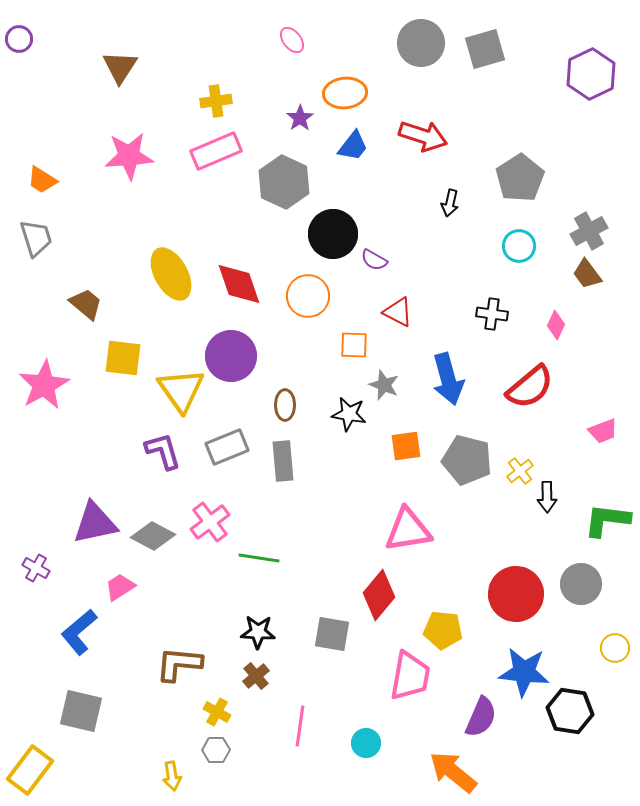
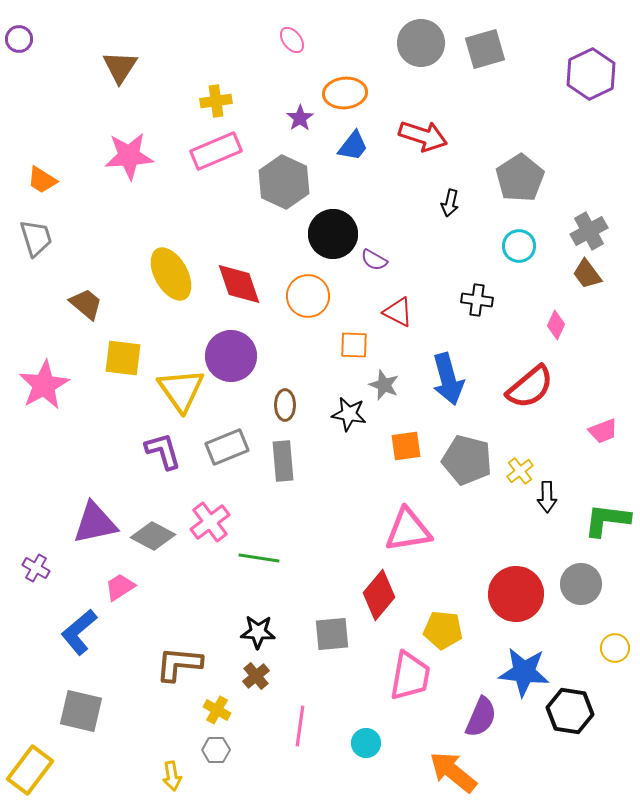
black cross at (492, 314): moved 15 px left, 14 px up
gray square at (332, 634): rotated 15 degrees counterclockwise
yellow cross at (217, 712): moved 2 px up
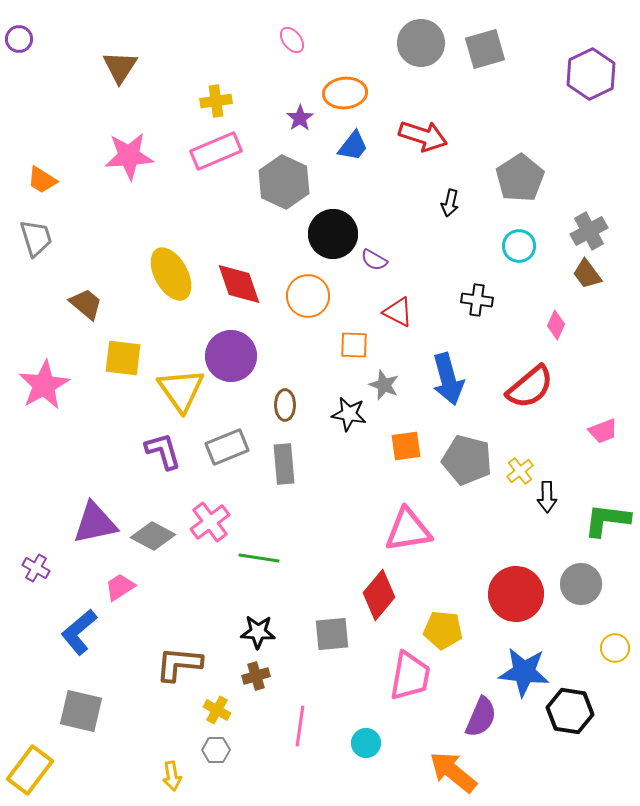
gray rectangle at (283, 461): moved 1 px right, 3 px down
brown cross at (256, 676): rotated 24 degrees clockwise
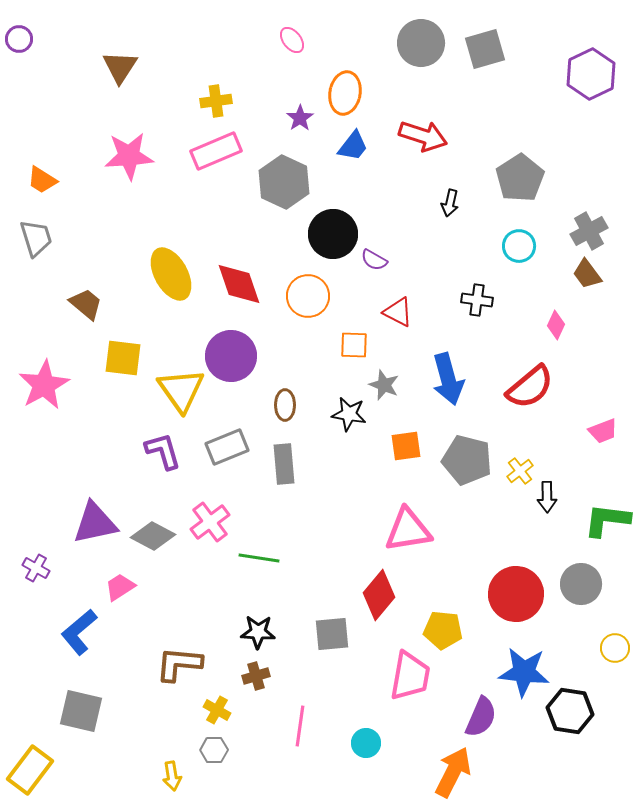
orange ellipse at (345, 93): rotated 75 degrees counterclockwise
gray hexagon at (216, 750): moved 2 px left
orange arrow at (453, 772): rotated 78 degrees clockwise
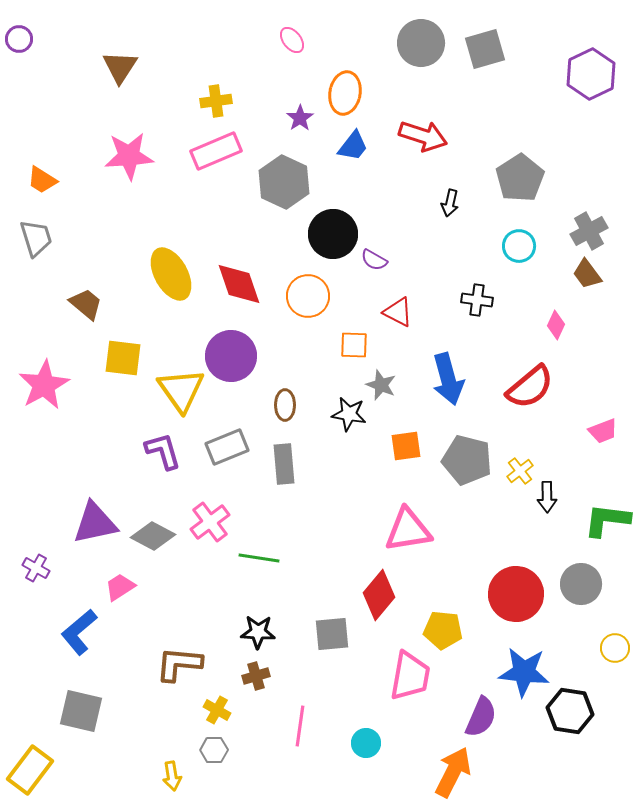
gray star at (384, 385): moved 3 px left
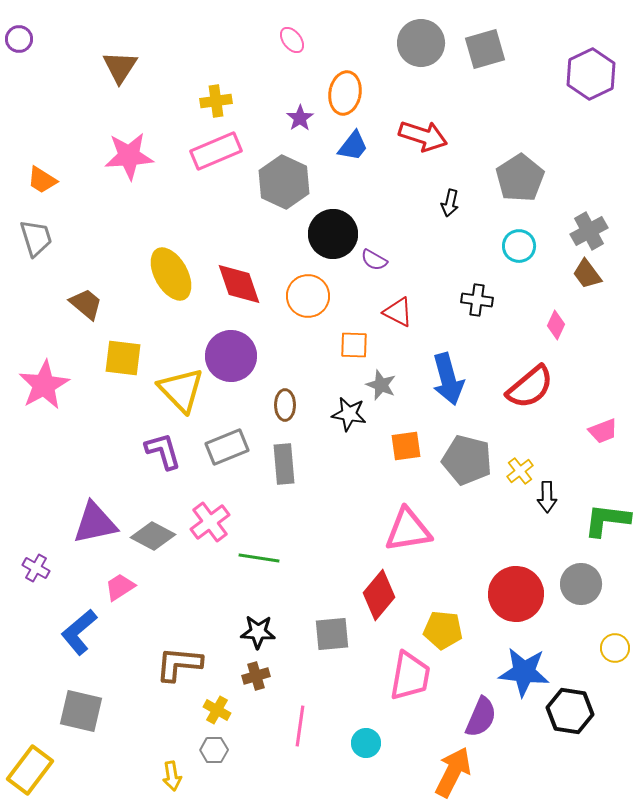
yellow triangle at (181, 390): rotated 9 degrees counterclockwise
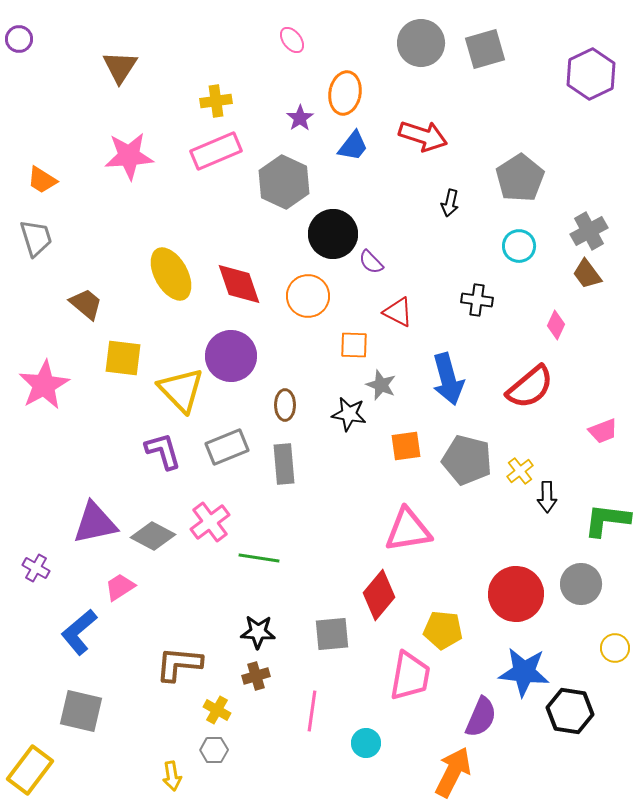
purple semicircle at (374, 260): moved 3 px left, 2 px down; rotated 16 degrees clockwise
pink line at (300, 726): moved 12 px right, 15 px up
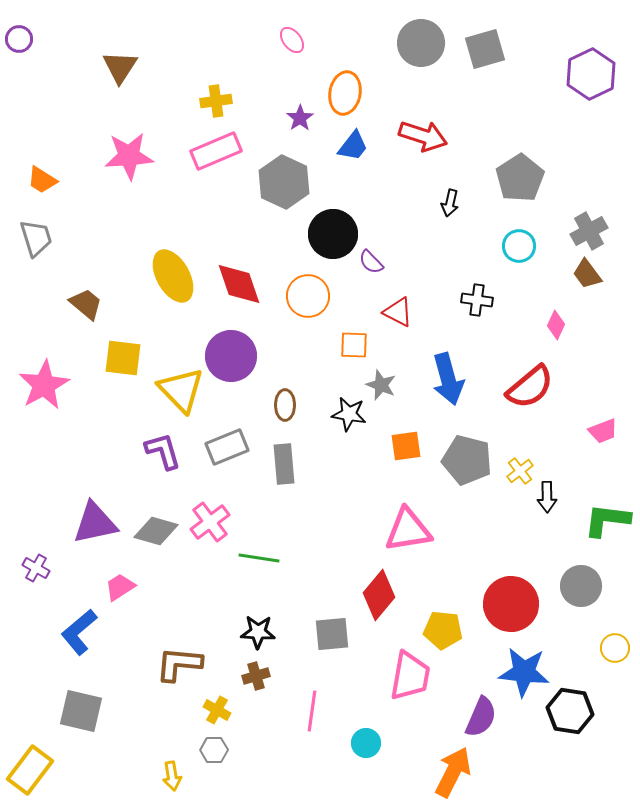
yellow ellipse at (171, 274): moved 2 px right, 2 px down
gray diamond at (153, 536): moved 3 px right, 5 px up; rotated 12 degrees counterclockwise
gray circle at (581, 584): moved 2 px down
red circle at (516, 594): moved 5 px left, 10 px down
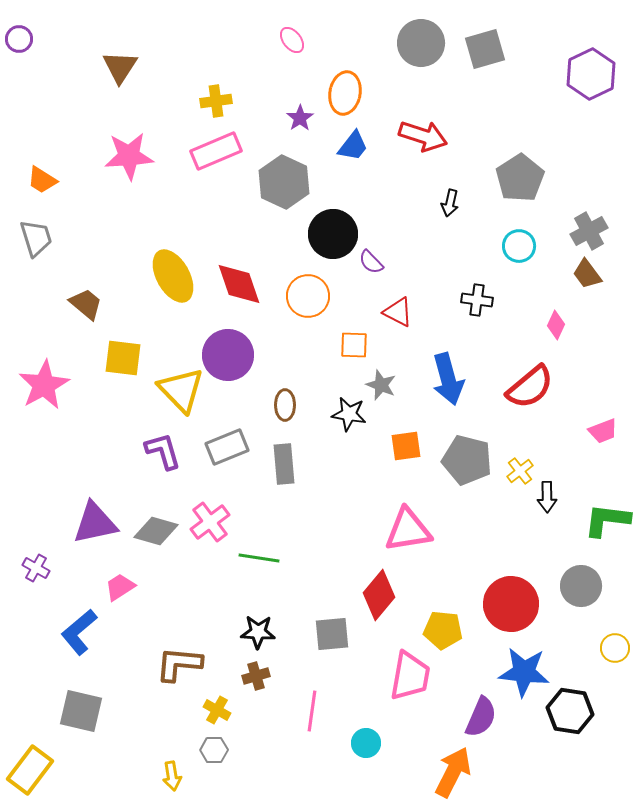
purple circle at (231, 356): moved 3 px left, 1 px up
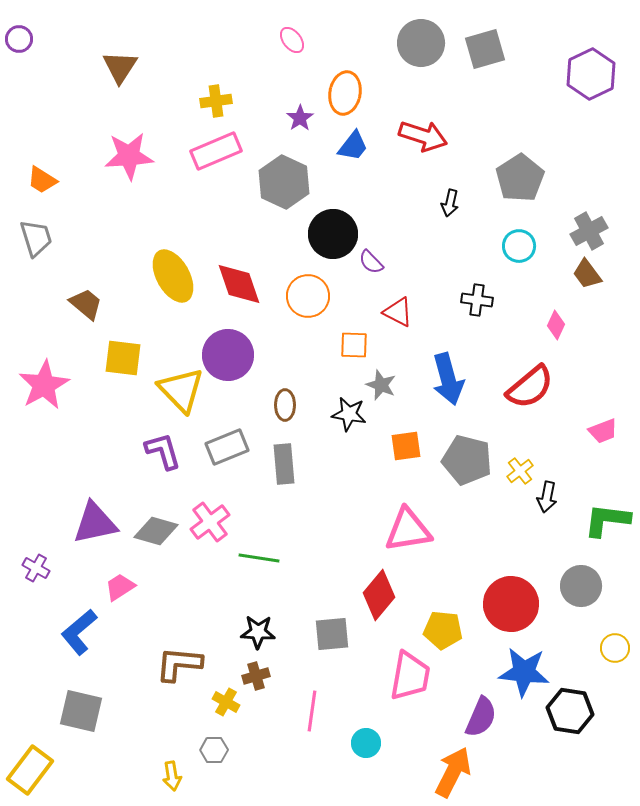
black arrow at (547, 497): rotated 12 degrees clockwise
yellow cross at (217, 710): moved 9 px right, 8 px up
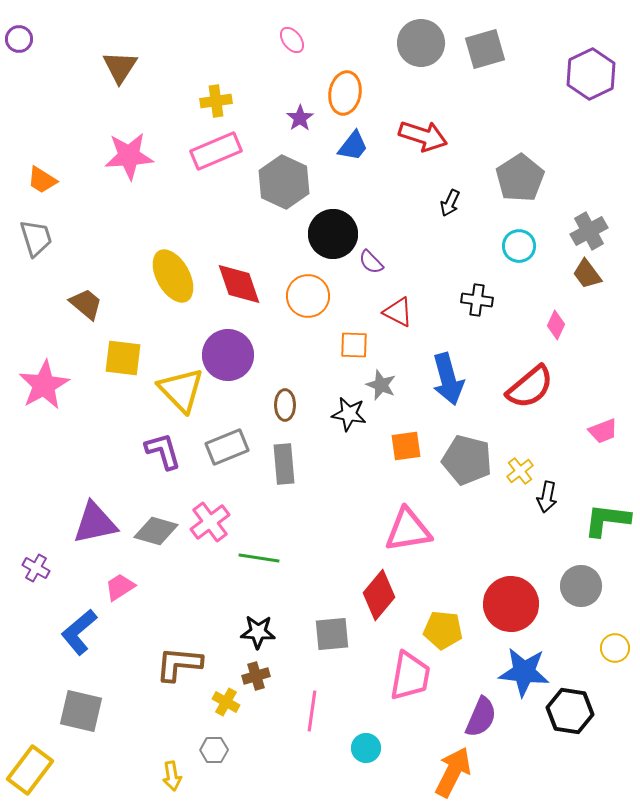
black arrow at (450, 203): rotated 12 degrees clockwise
cyan circle at (366, 743): moved 5 px down
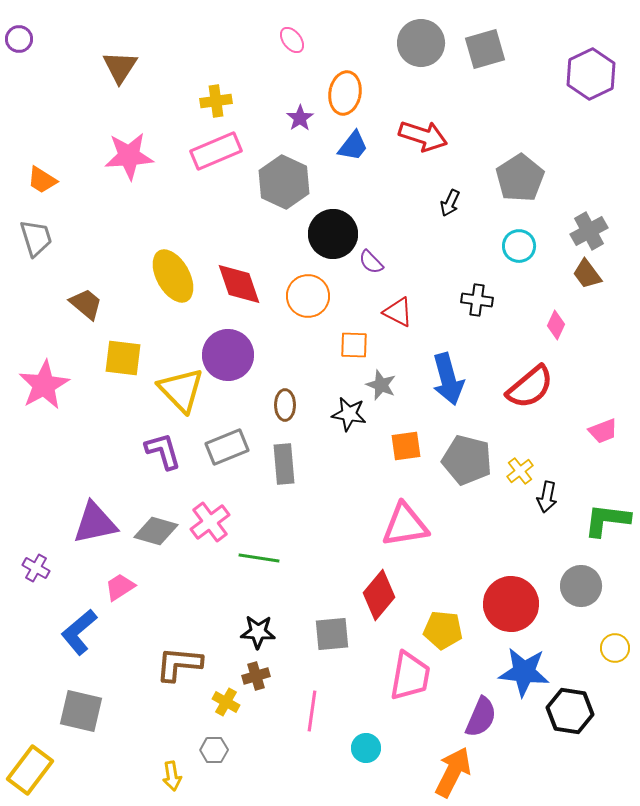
pink triangle at (408, 530): moved 3 px left, 5 px up
